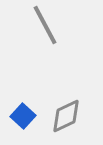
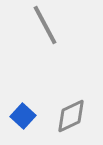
gray diamond: moved 5 px right
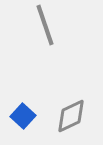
gray line: rotated 9 degrees clockwise
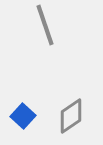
gray diamond: rotated 9 degrees counterclockwise
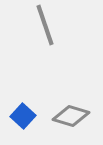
gray diamond: rotated 51 degrees clockwise
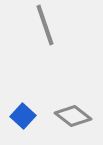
gray diamond: moved 2 px right; rotated 21 degrees clockwise
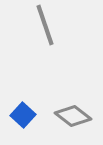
blue square: moved 1 px up
